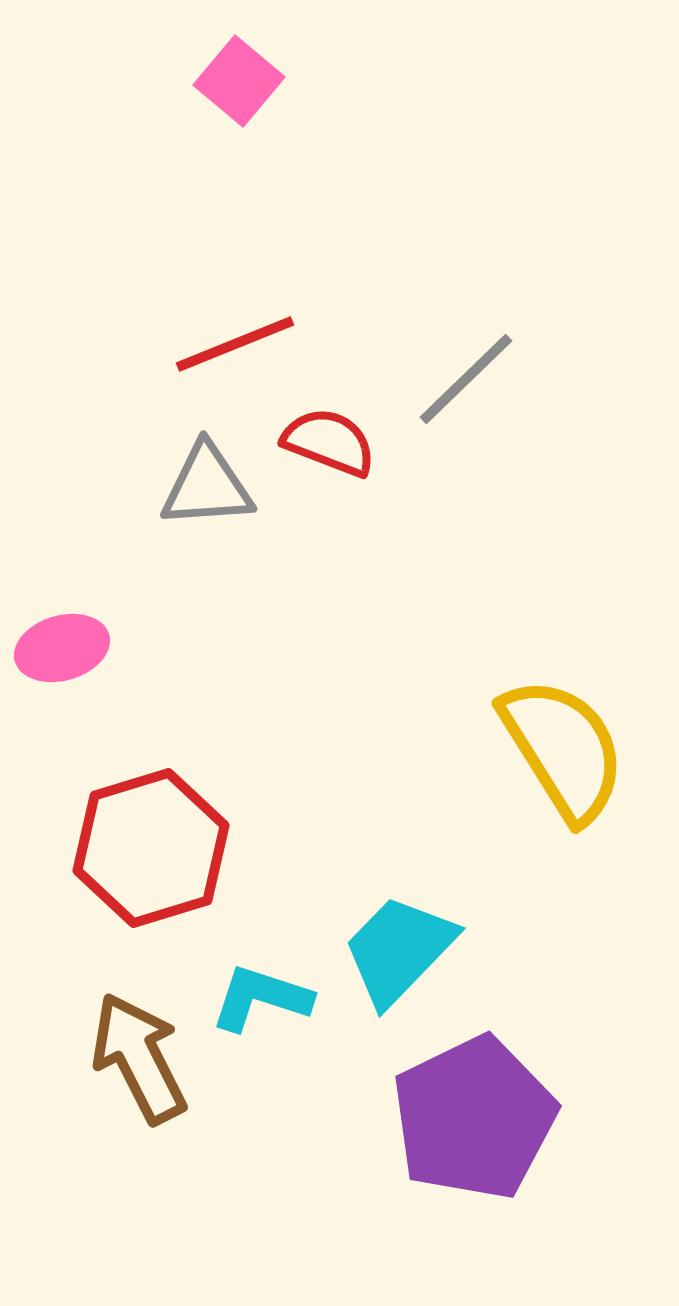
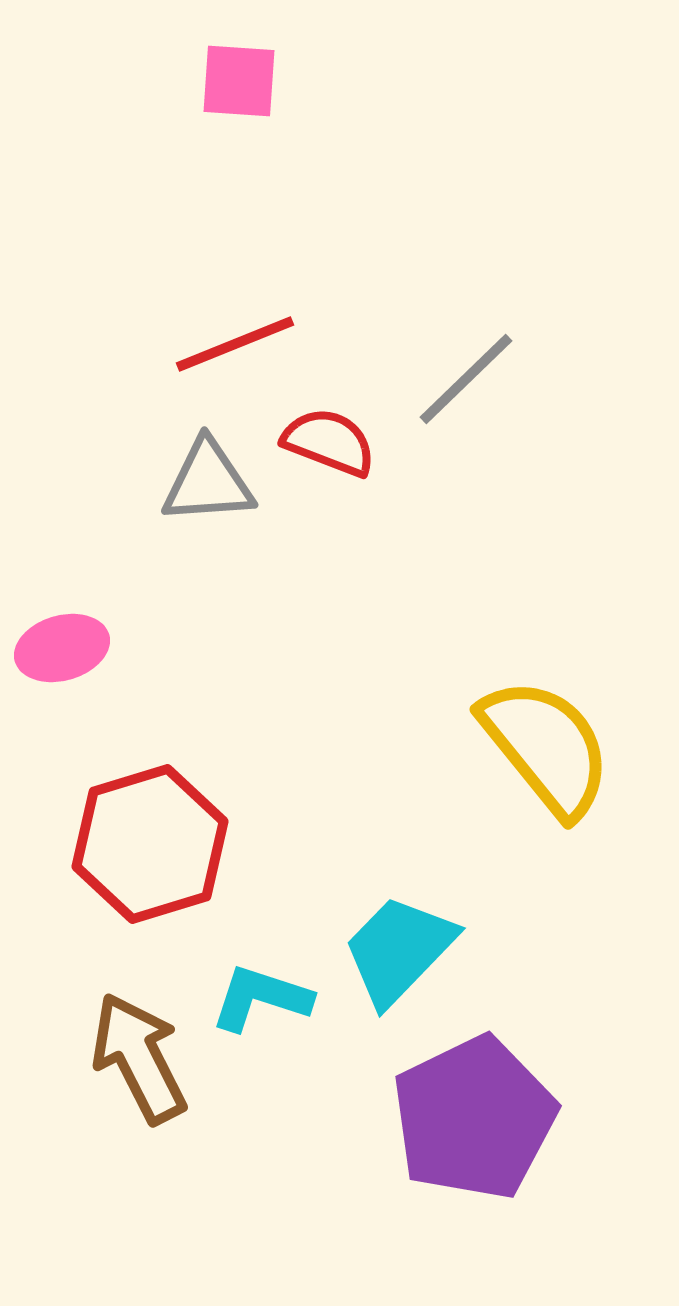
pink square: rotated 36 degrees counterclockwise
gray triangle: moved 1 px right, 4 px up
yellow semicircle: moved 17 px left, 2 px up; rotated 7 degrees counterclockwise
red hexagon: moved 1 px left, 4 px up
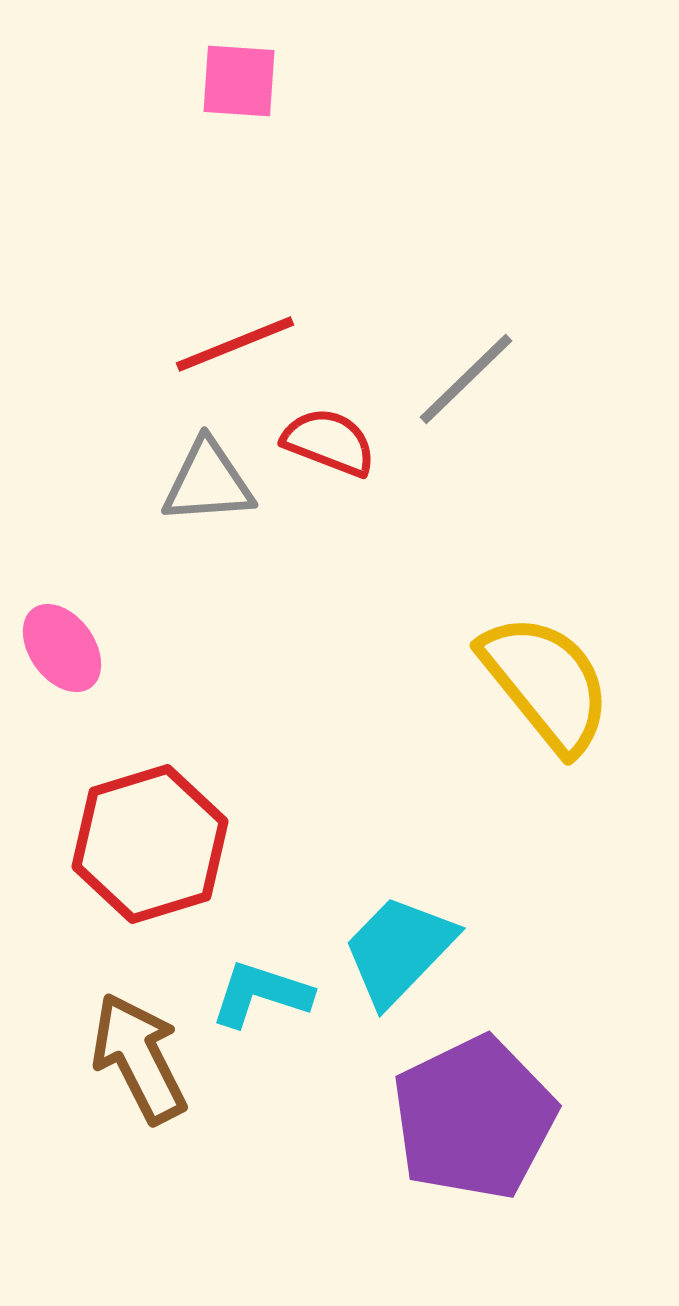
pink ellipse: rotated 70 degrees clockwise
yellow semicircle: moved 64 px up
cyan L-shape: moved 4 px up
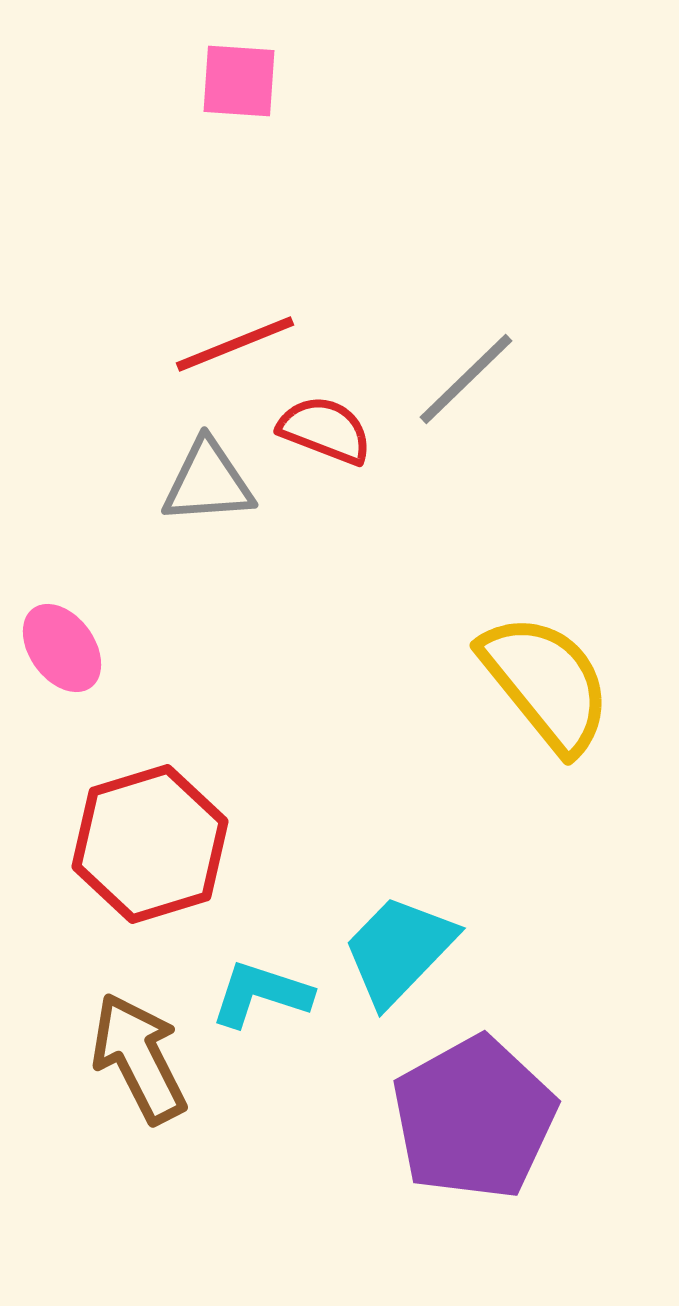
red semicircle: moved 4 px left, 12 px up
purple pentagon: rotated 3 degrees counterclockwise
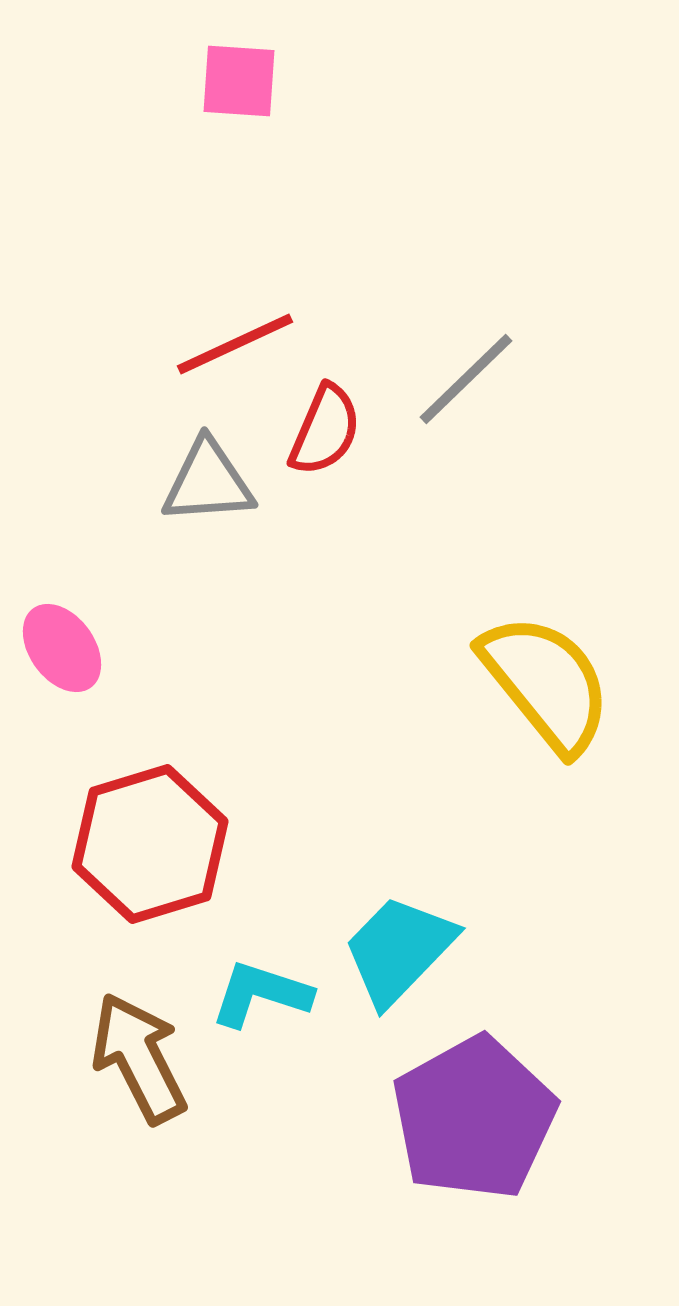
red line: rotated 3 degrees counterclockwise
red semicircle: rotated 92 degrees clockwise
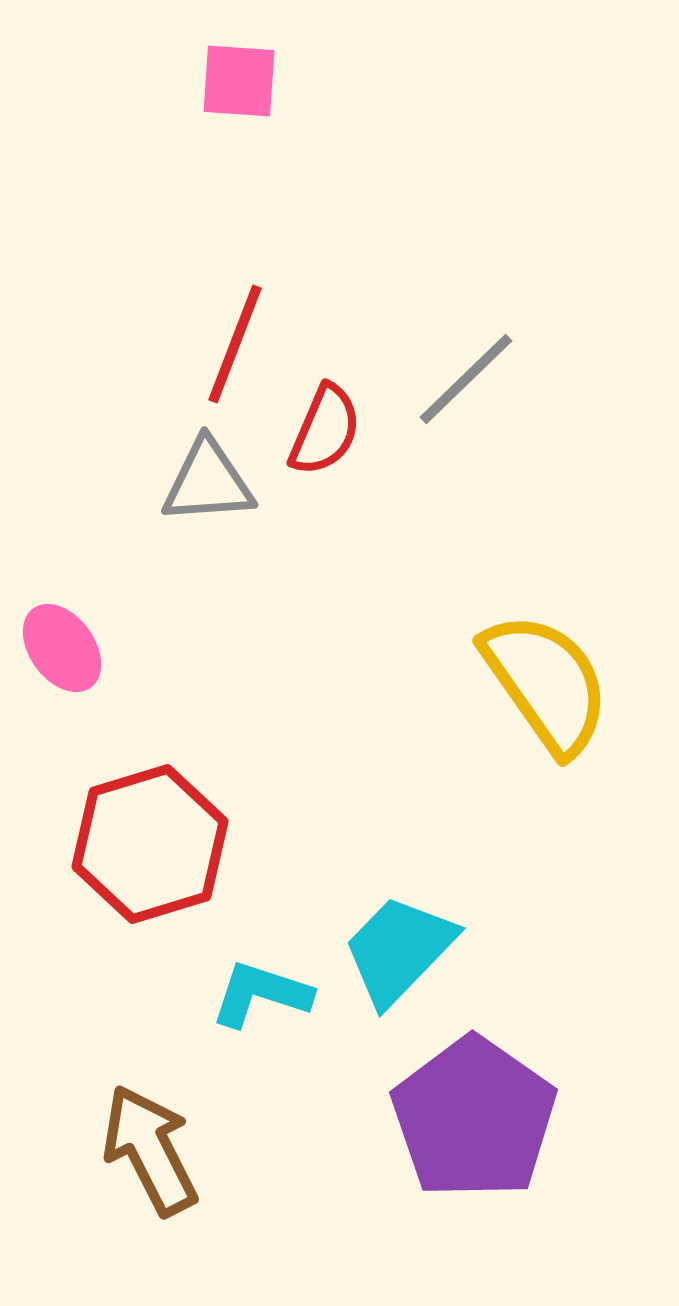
red line: rotated 44 degrees counterclockwise
yellow semicircle: rotated 4 degrees clockwise
brown arrow: moved 11 px right, 92 px down
purple pentagon: rotated 8 degrees counterclockwise
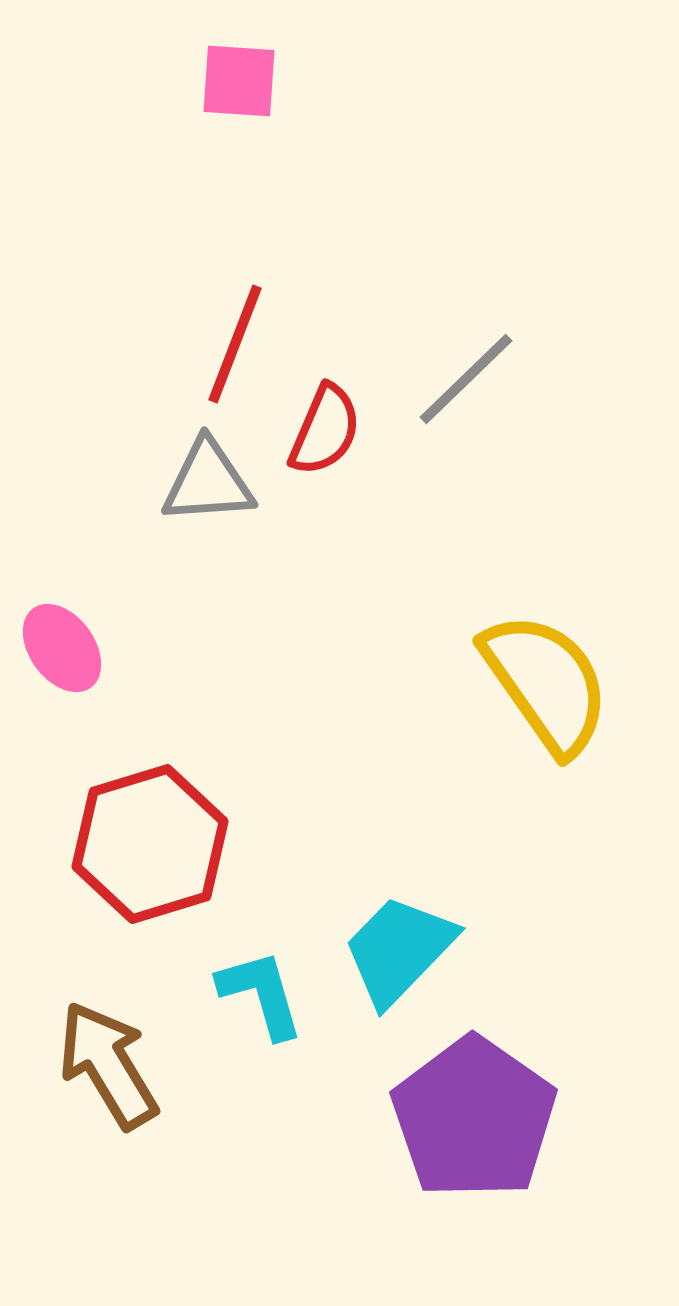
cyan L-shape: rotated 56 degrees clockwise
brown arrow: moved 42 px left, 85 px up; rotated 4 degrees counterclockwise
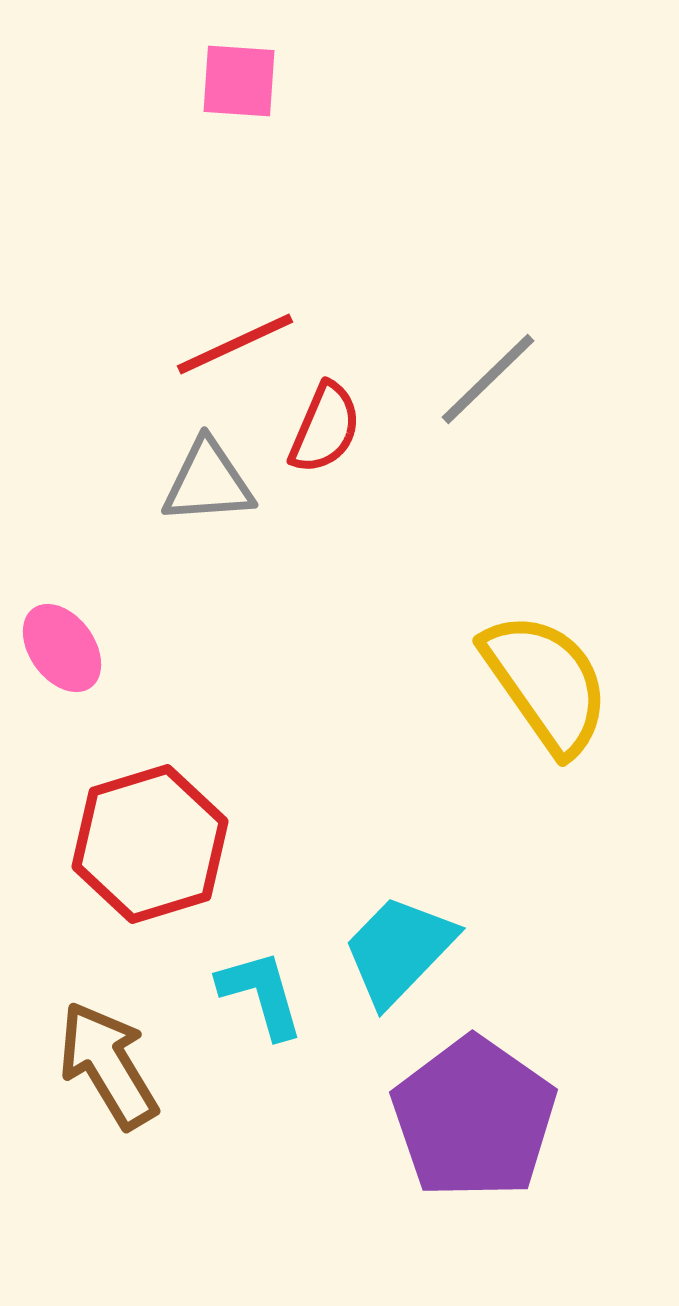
red line: rotated 44 degrees clockwise
gray line: moved 22 px right
red semicircle: moved 2 px up
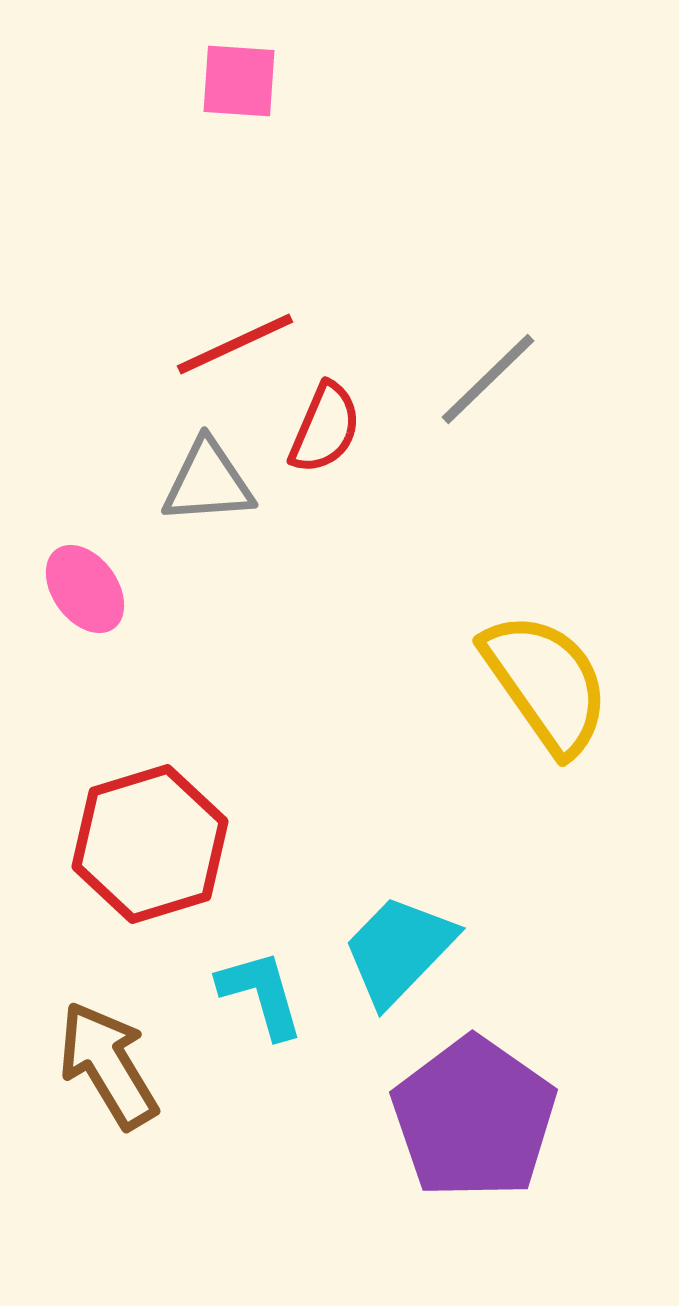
pink ellipse: moved 23 px right, 59 px up
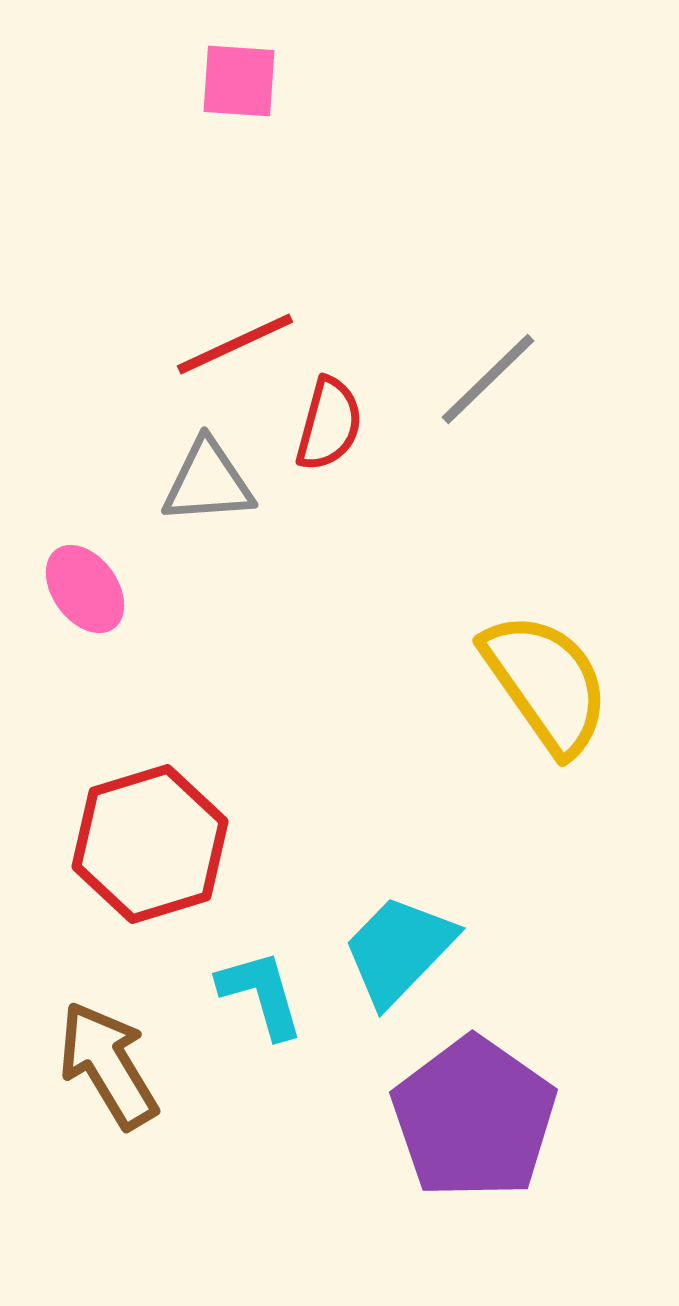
red semicircle: moved 4 px right, 4 px up; rotated 8 degrees counterclockwise
